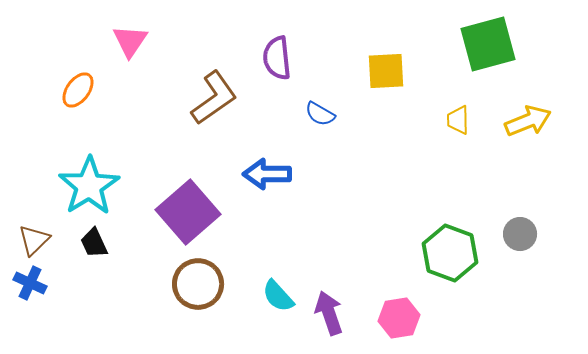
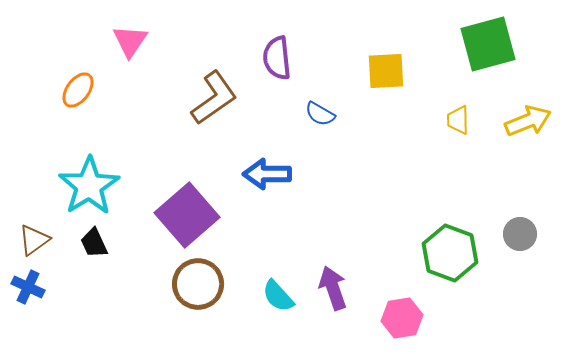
purple square: moved 1 px left, 3 px down
brown triangle: rotated 8 degrees clockwise
blue cross: moved 2 px left, 4 px down
purple arrow: moved 4 px right, 25 px up
pink hexagon: moved 3 px right
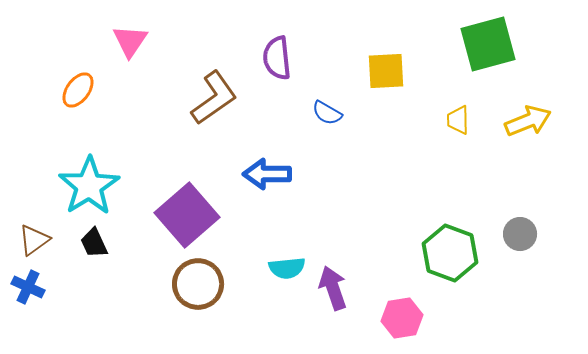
blue semicircle: moved 7 px right, 1 px up
cyan semicircle: moved 9 px right, 28 px up; rotated 54 degrees counterclockwise
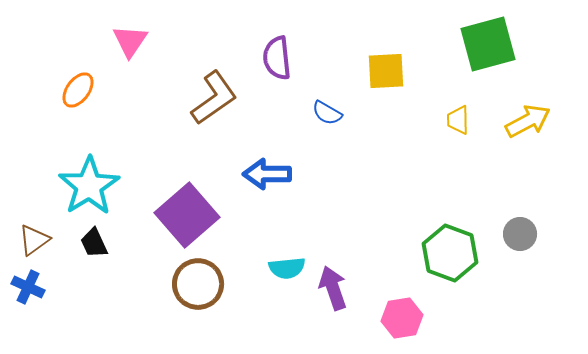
yellow arrow: rotated 6 degrees counterclockwise
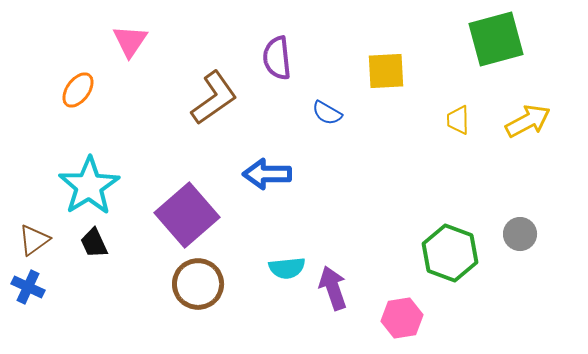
green square: moved 8 px right, 5 px up
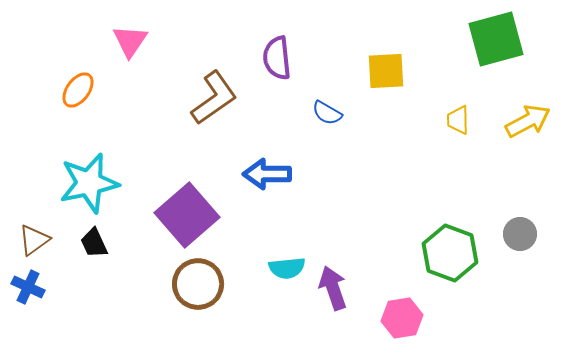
cyan star: moved 3 px up; rotated 20 degrees clockwise
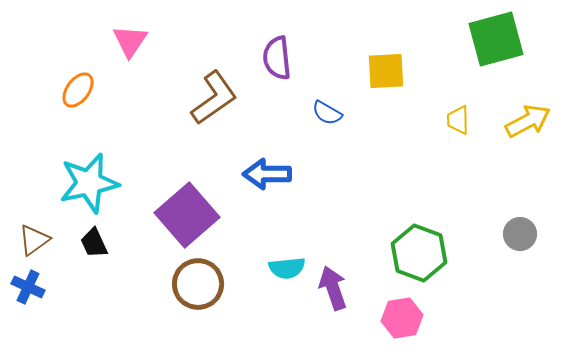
green hexagon: moved 31 px left
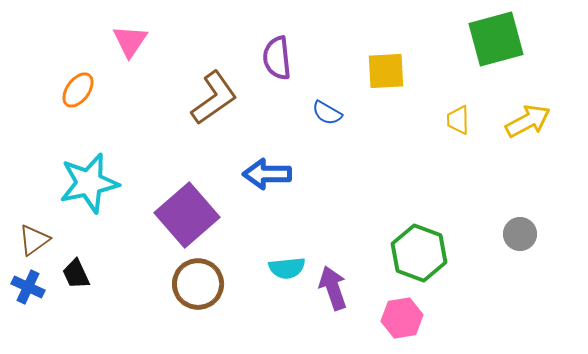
black trapezoid: moved 18 px left, 31 px down
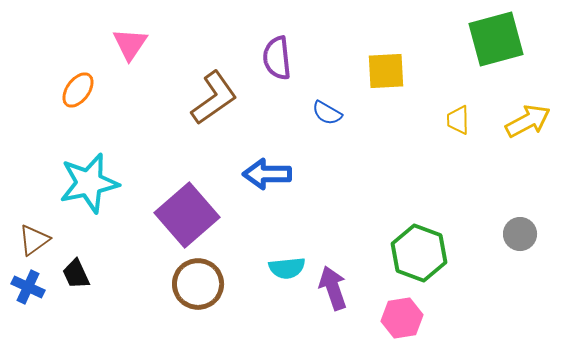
pink triangle: moved 3 px down
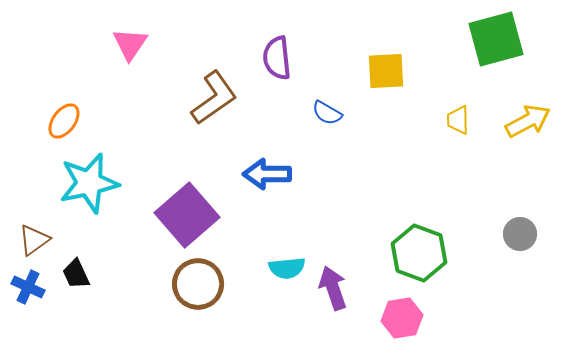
orange ellipse: moved 14 px left, 31 px down
